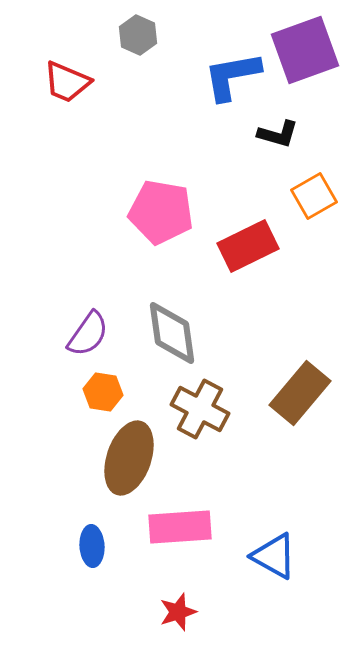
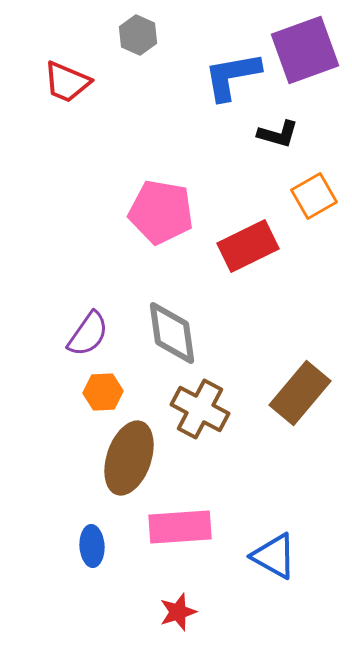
orange hexagon: rotated 12 degrees counterclockwise
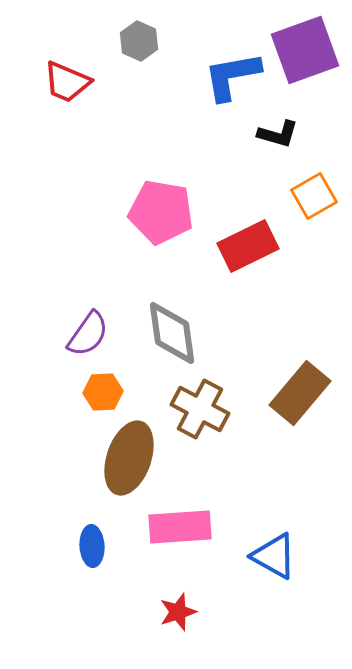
gray hexagon: moved 1 px right, 6 px down
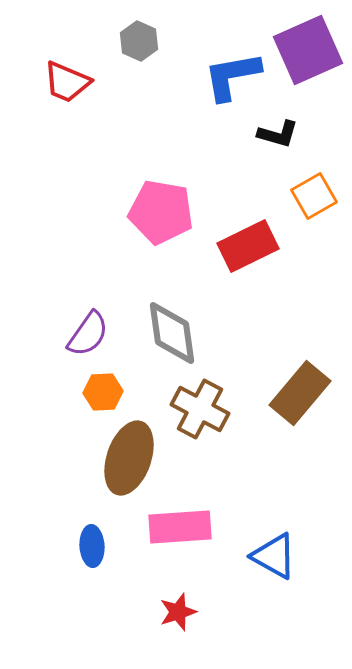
purple square: moved 3 px right; rotated 4 degrees counterclockwise
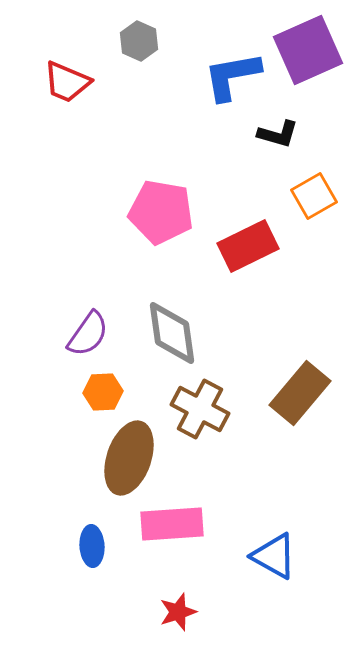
pink rectangle: moved 8 px left, 3 px up
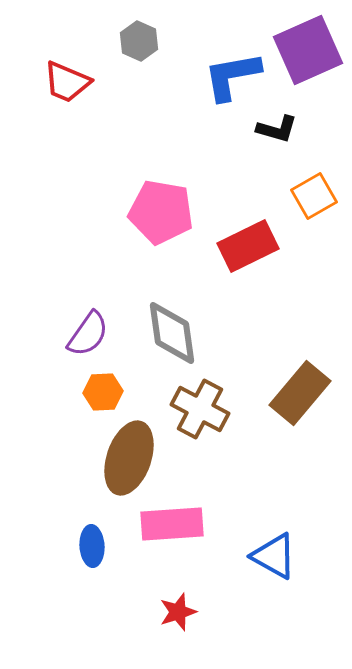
black L-shape: moved 1 px left, 5 px up
